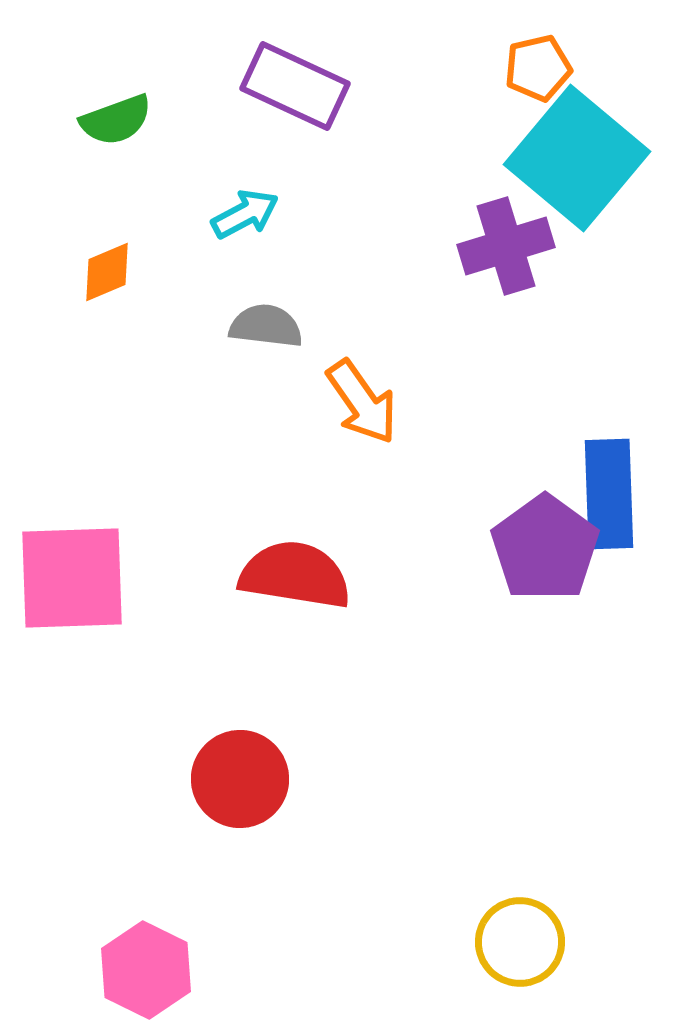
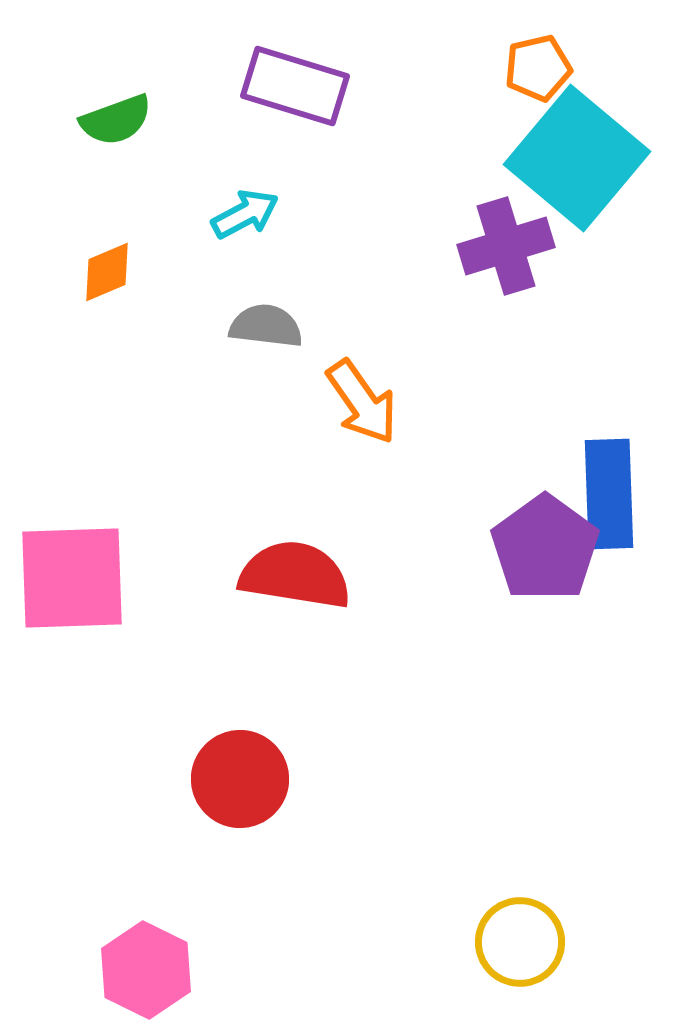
purple rectangle: rotated 8 degrees counterclockwise
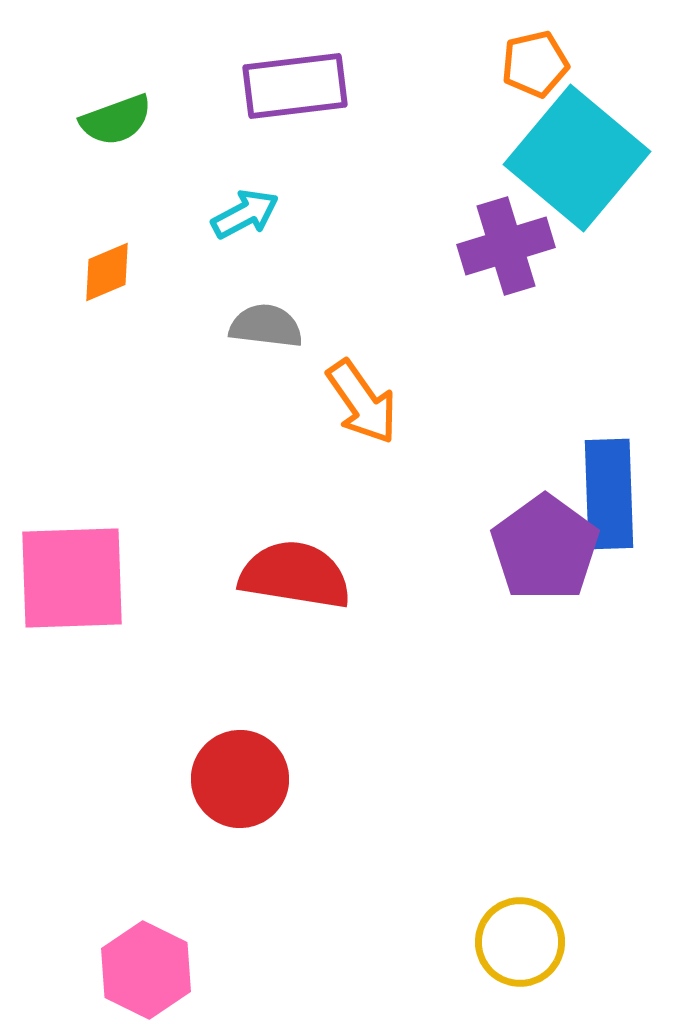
orange pentagon: moved 3 px left, 4 px up
purple rectangle: rotated 24 degrees counterclockwise
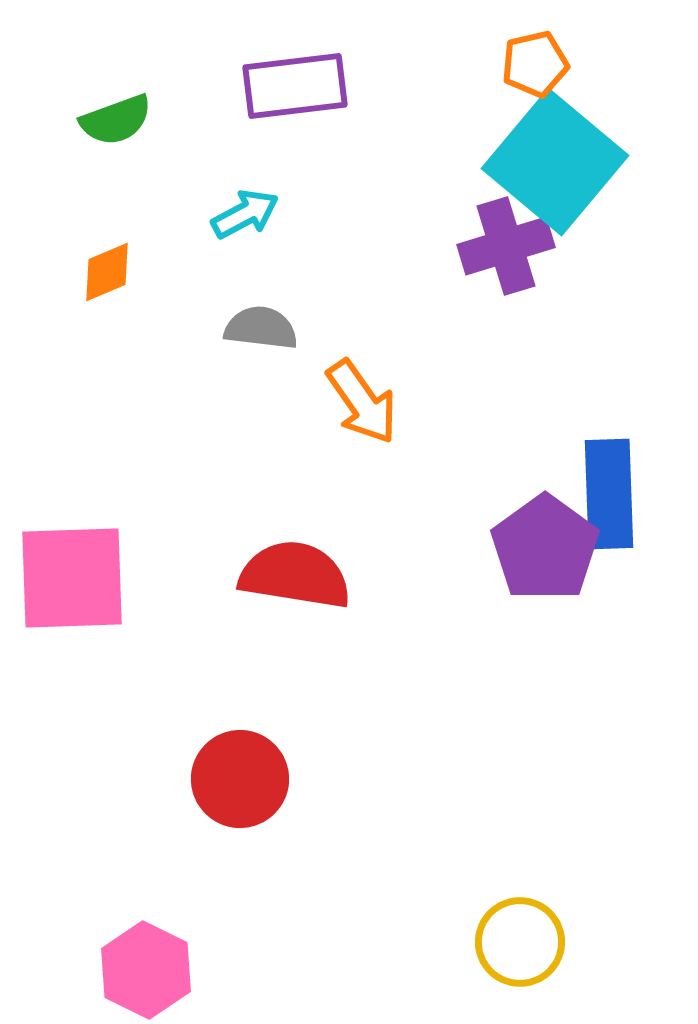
cyan square: moved 22 px left, 4 px down
gray semicircle: moved 5 px left, 2 px down
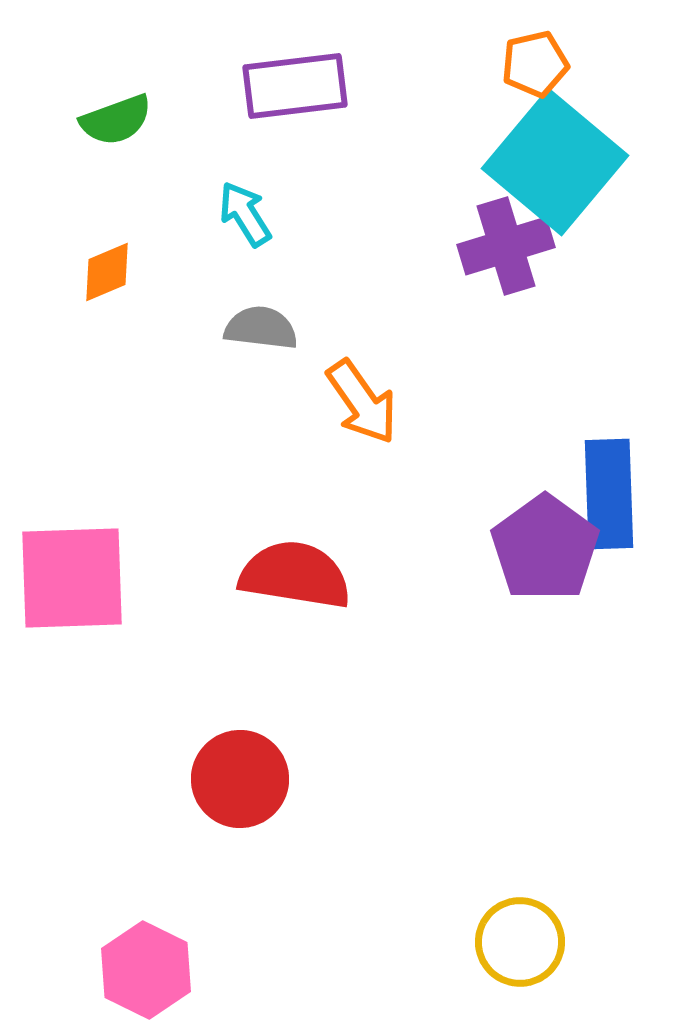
cyan arrow: rotated 94 degrees counterclockwise
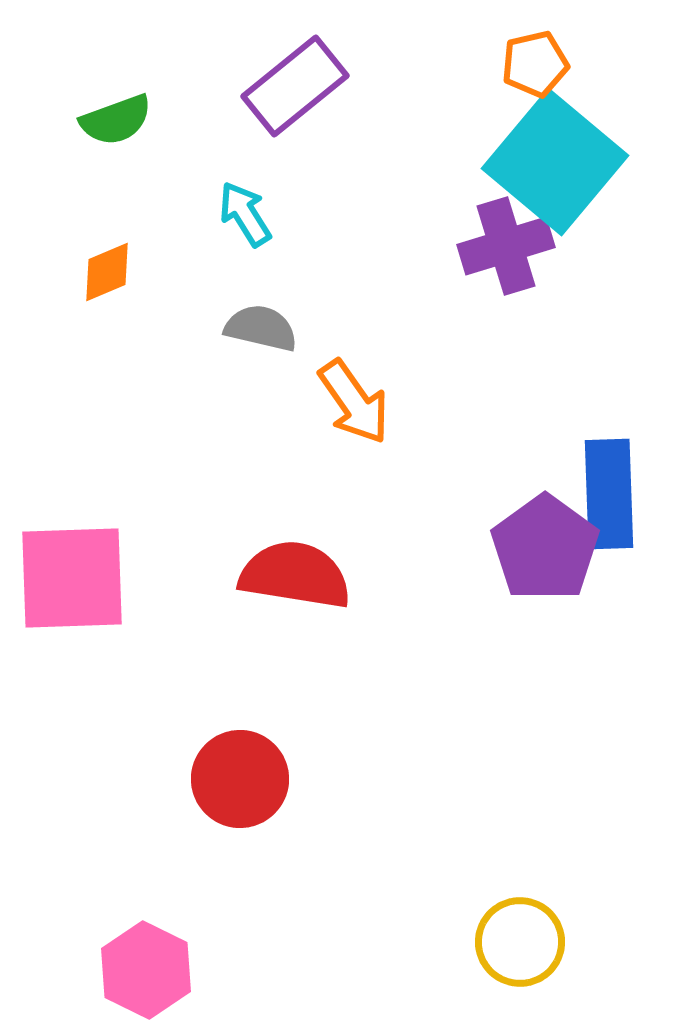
purple rectangle: rotated 32 degrees counterclockwise
gray semicircle: rotated 6 degrees clockwise
orange arrow: moved 8 px left
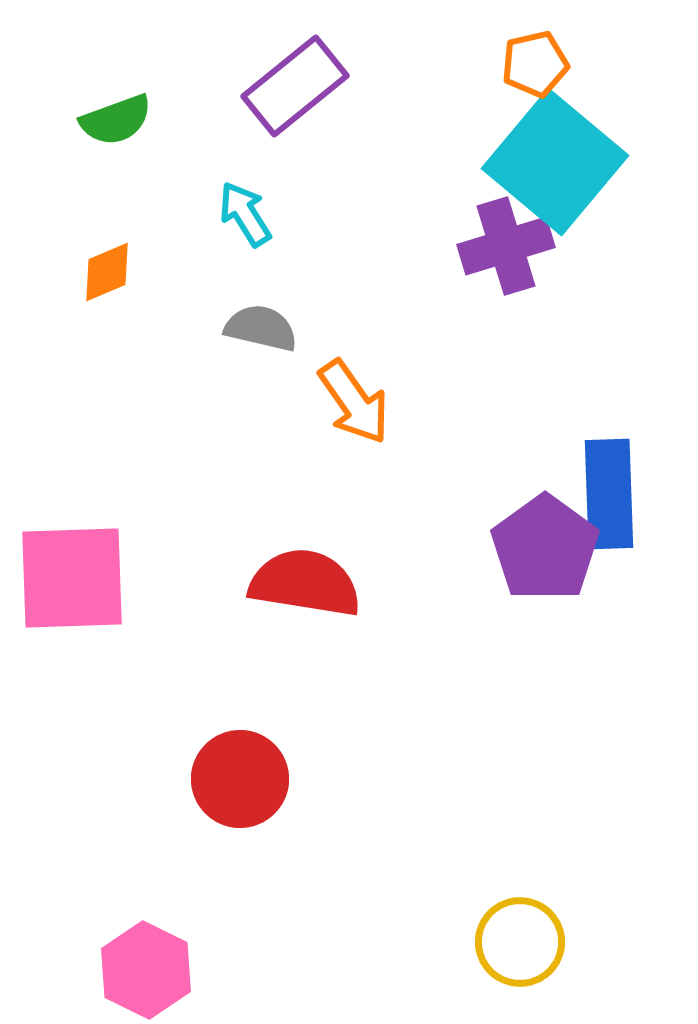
red semicircle: moved 10 px right, 8 px down
